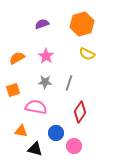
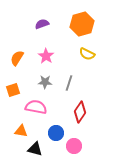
orange semicircle: rotated 28 degrees counterclockwise
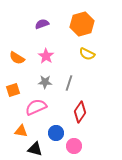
orange semicircle: rotated 91 degrees counterclockwise
pink semicircle: rotated 35 degrees counterclockwise
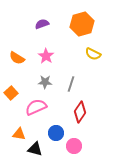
yellow semicircle: moved 6 px right
gray line: moved 2 px right, 1 px down
orange square: moved 2 px left, 3 px down; rotated 24 degrees counterclockwise
orange triangle: moved 2 px left, 3 px down
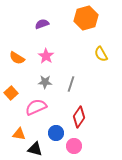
orange hexagon: moved 4 px right, 6 px up
yellow semicircle: moved 8 px right; rotated 35 degrees clockwise
red diamond: moved 1 px left, 5 px down
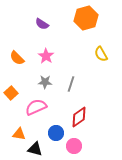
purple semicircle: rotated 128 degrees counterclockwise
orange semicircle: rotated 14 degrees clockwise
red diamond: rotated 20 degrees clockwise
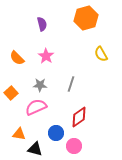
purple semicircle: rotated 136 degrees counterclockwise
gray star: moved 5 px left, 3 px down
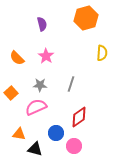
yellow semicircle: moved 1 px right, 1 px up; rotated 147 degrees counterclockwise
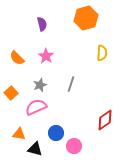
gray star: rotated 24 degrees counterclockwise
red diamond: moved 26 px right, 3 px down
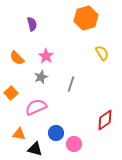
purple semicircle: moved 10 px left
yellow semicircle: rotated 35 degrees counterclockwise
gray star: moved 1 px right, 8 px up
pink circle: moved 2 px up
